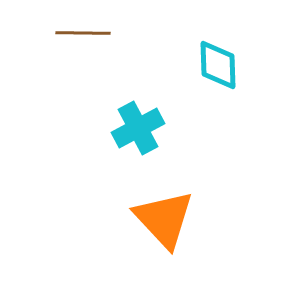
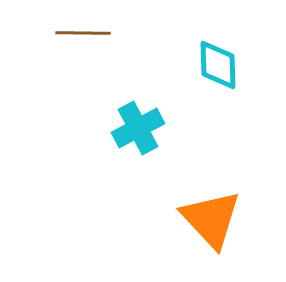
orange triangle: moved 47 px right
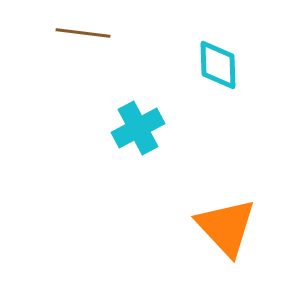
brown line: rotated 6 degrees clockwise
orange triangle: moved 15 px right, 8 px down
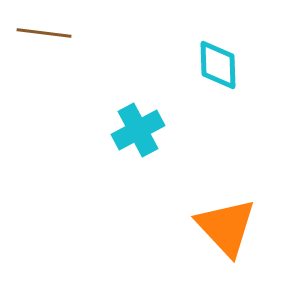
brown line: moved 39 px left
cyan cross: moved 2 px down
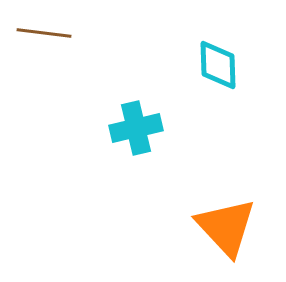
cyan cross: moved 2 px left, 2 px up; rotated 15 degrees clockwise
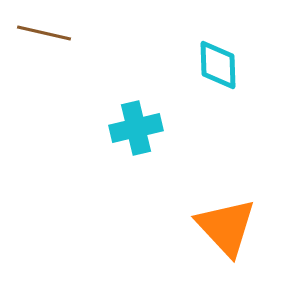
brown line: rotated 6 degrees clockwise
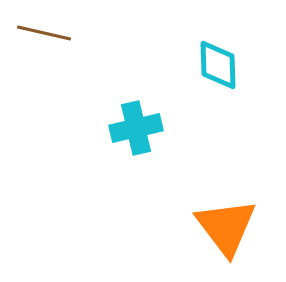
orange triangle: rotated 6 degrees clockwise
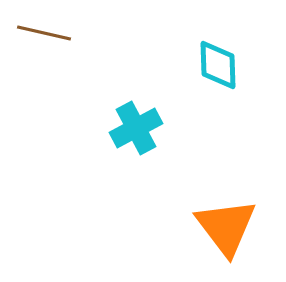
cyan cross: rotated 15 degrees counterclockwise
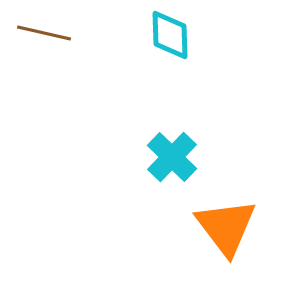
cyan diamond: moved 48 px left, 30 px up
cyan cross: moved 36 px right, 29 px down; rotated 18 degrees counterclockwise
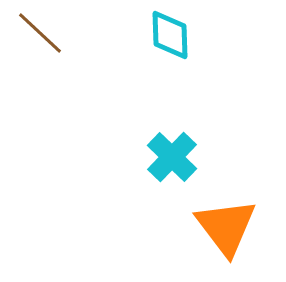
brown line: moved 4 px left; rotated 30 degrees clockwise
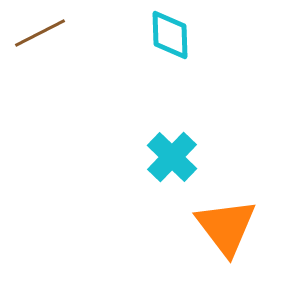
brown line: rotated 70 degrees counterclockwise
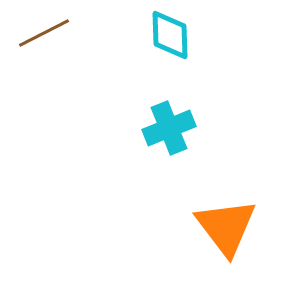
brown line: moved 4 px right
cyan cross: moved 3 px left, 29 px up; rotated 24 degrees clockwise
